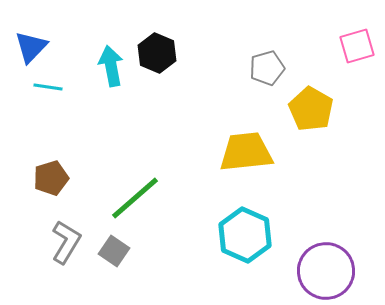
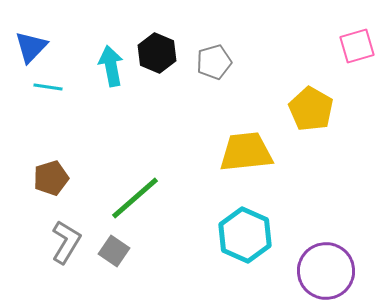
gray pentagon: moved 53 px left, 6 px up
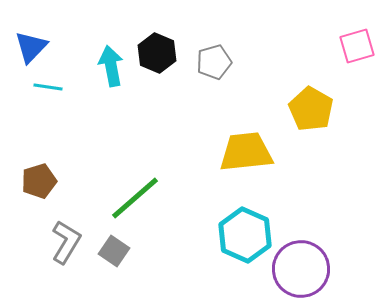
brown pentagon: moved 12 px left, 3 px down
purple circle: moved 25 px left, 2 px up
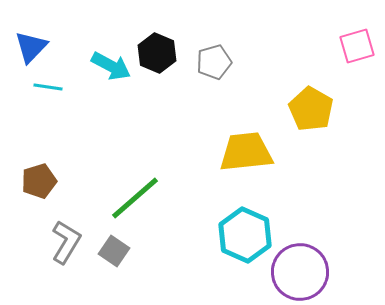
cyan arrow: rotated 129 degrees clockwise
purple circle: moved 1 px left, 3 px down
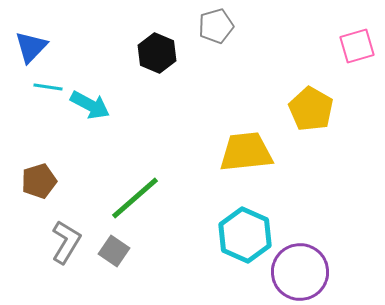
gray pentagon: moved 2 px right, 36 px up
cyan arrow: moved 21 px left, 39 px down
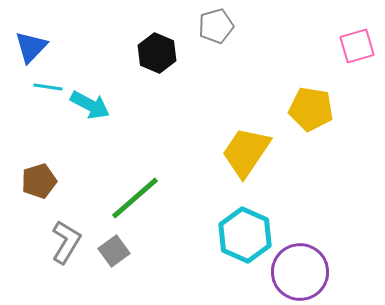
yellow pentagon: rotated 21 degrees counterclockwise
yellow trapezoid: rotated 50 degrees counterclockwise
gray square: rotated 20 degrees clockwise
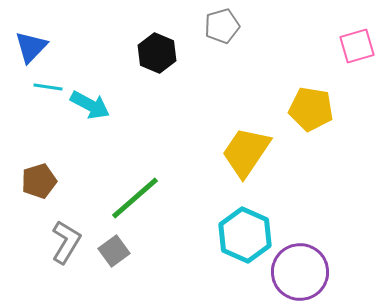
gray pentagon: moved 6 px right
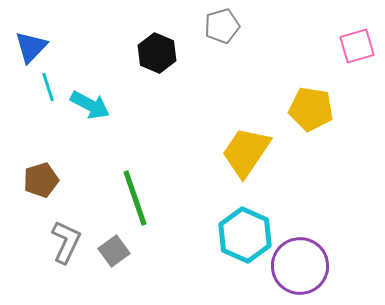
cyan line: rotated 64 degrees clockwise
brown pentagon: moved 2 px right, 1 px up
green line: rotated 68 degrees counterclockwise
gray L-shape: rotated 6 degrees counterclockwise
purple circle: moved 6 px up
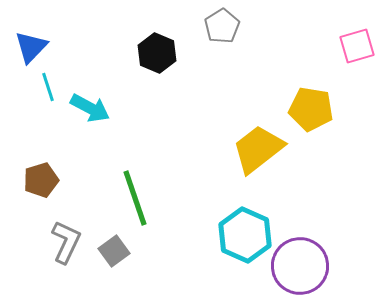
gray pentagon: rotated 16 degrees counterclockwise
cyan arrow: moved 3 px down
yellow trapezoid: moved 12 px right, 3 px up; rotated 18 degrees clockwise
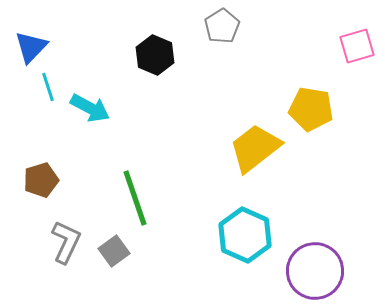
black hexagon: moved 2 px left, 2 px down
yellow trapezoid: moved 3 px left, 1 px up
purple circle: moved 15 px right, 5 px down
